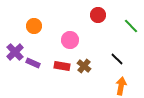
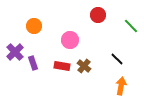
purple rectangle: rotated 48 degrees clockwise
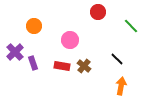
red circle: moved 3 px up
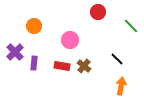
purple rectangle: moved 1 px right; rotated 24 degrees clockwise
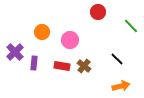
orange circle: moved 8 px right, 6 px down
orange arrow: rotated 66 degrees clockwise
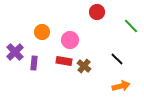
red circle: moved 1 px left
red rectangle: moved 2 px right, 5 px up
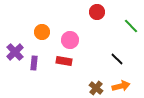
brown cross: moved 12 px right, 22 px down
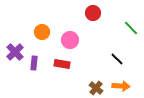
red circle: moved 4 px left, 1 px down
green line: moved 2 px down
red rectangle: moved 2 px left, 3 px down
orange arrow: rotated 18 degrees clockwise
